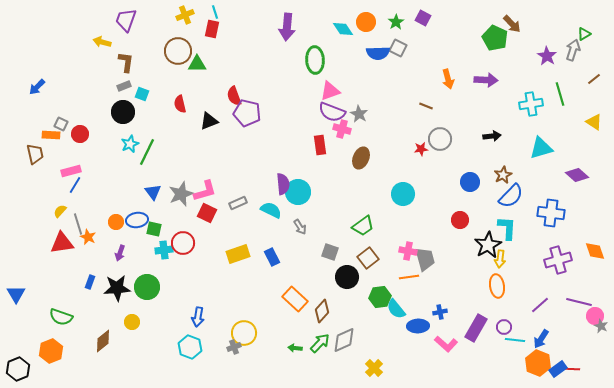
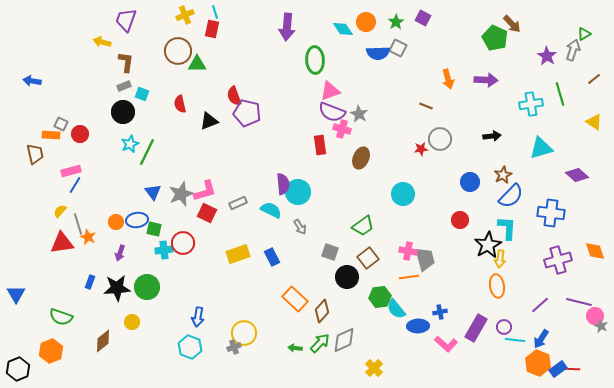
blue arrow at (37, 87): moved 5 px left, 6 px up; rotated 54 degrees clockwise
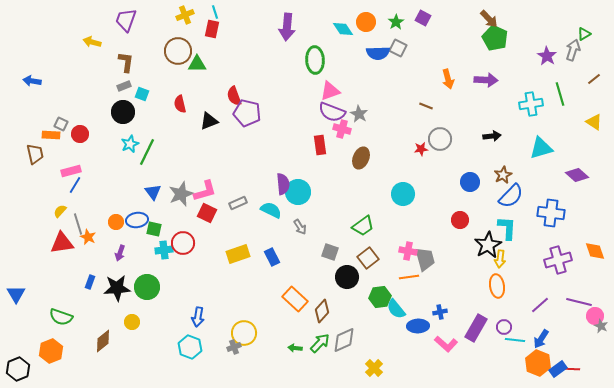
brown arrow at (512, 24): moved 23 px left, 5 px up
yellow arrow at (102, 42): moved 10 px left
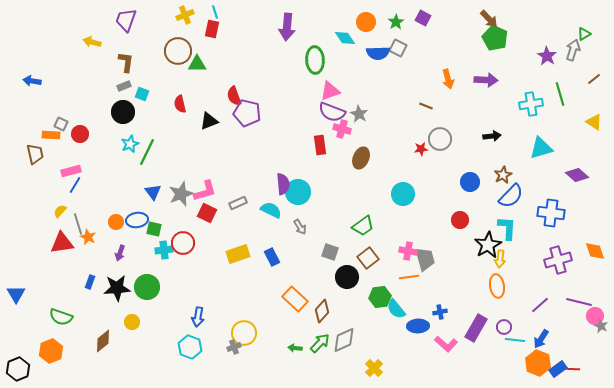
cyan diamond at (343, 29): moved 2 px right, 9 px down
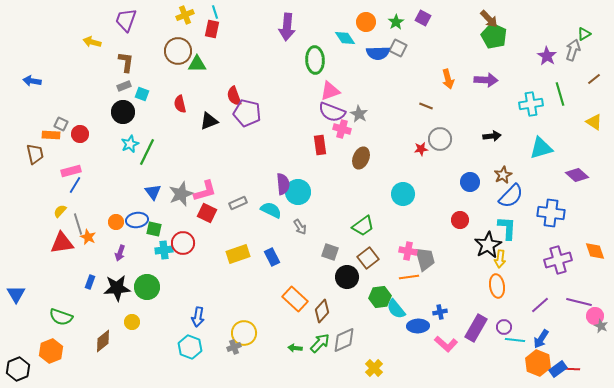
green pentagon at (495, 38): moved 1 px left, 2 px up
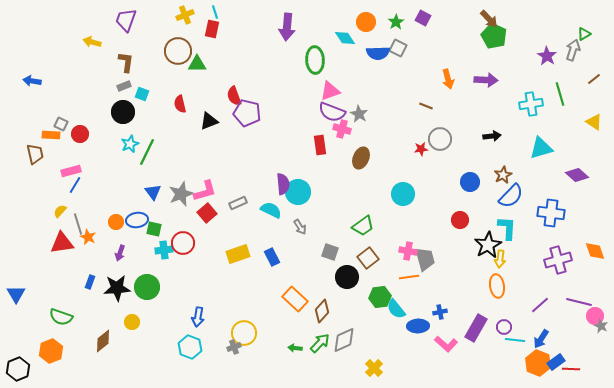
red square at (207, 213): rotated 24 degrees clockwise
blue rectangle at (558, 369): moved 2 px left, 7 px up
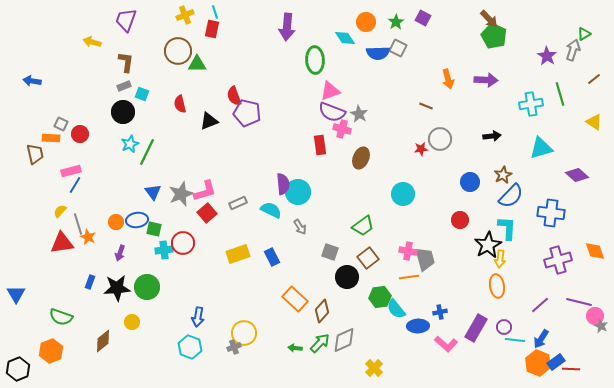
orange rectangle at (51, 135): moved 3 px down
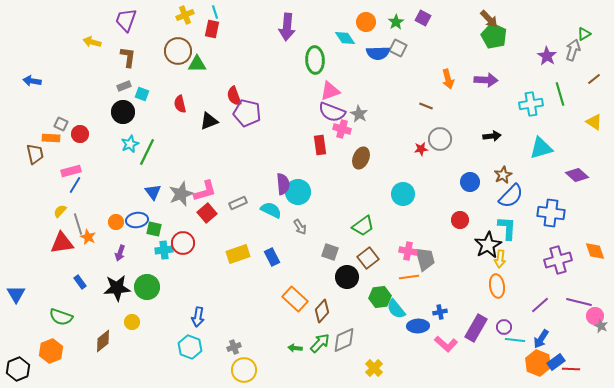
brown L-shape at (126, 62): moved 2 px right, 5 px up
blue rectangle at (90, 282): moved 10 px left; rotated 56 degrees counterclockwise
yellow circle at (244, 333): moved 37 px down
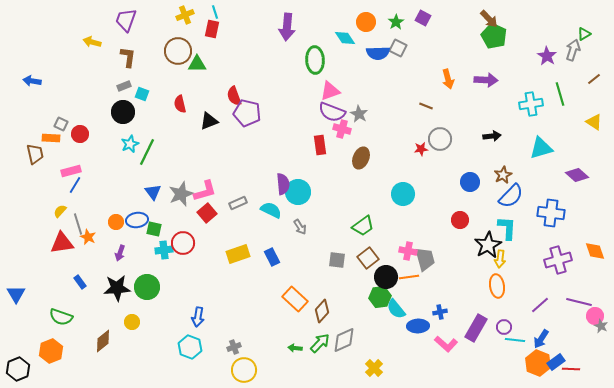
gray square at (330, 252): moved 7 px right, 8 px down; rotated 12 degrees counterclockwise
black circle at (347, 277): moved 39 px right
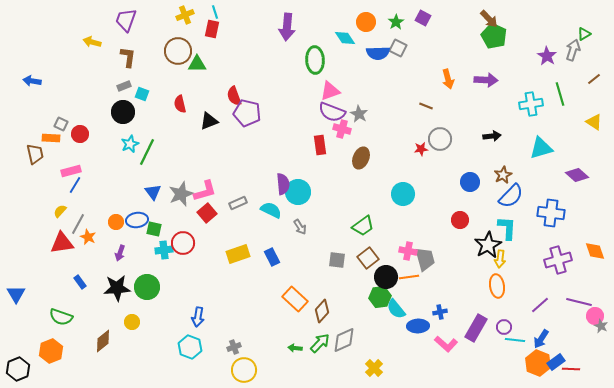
gray line at (78, 224): rotated 45 degrees clockwise
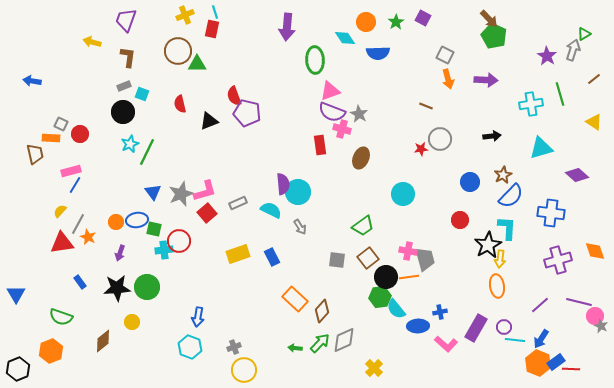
gray square at (398, 48): moved 47 px right, 7 px down
red circle at (183, 243): moved 4 px left, 2 px up
